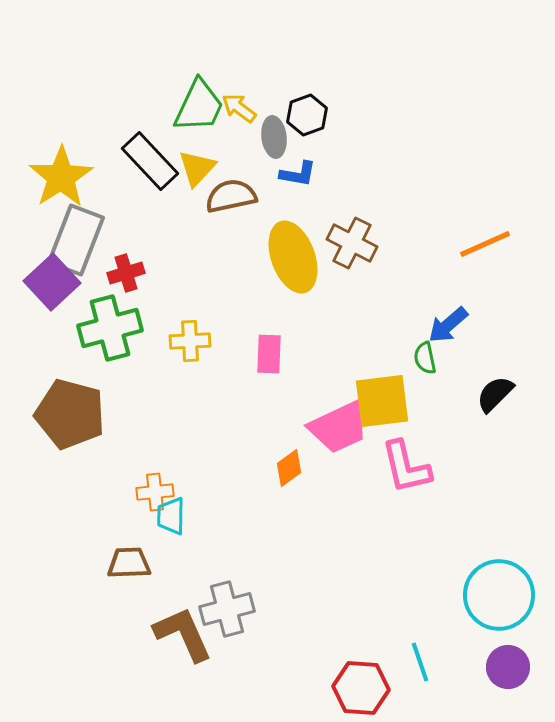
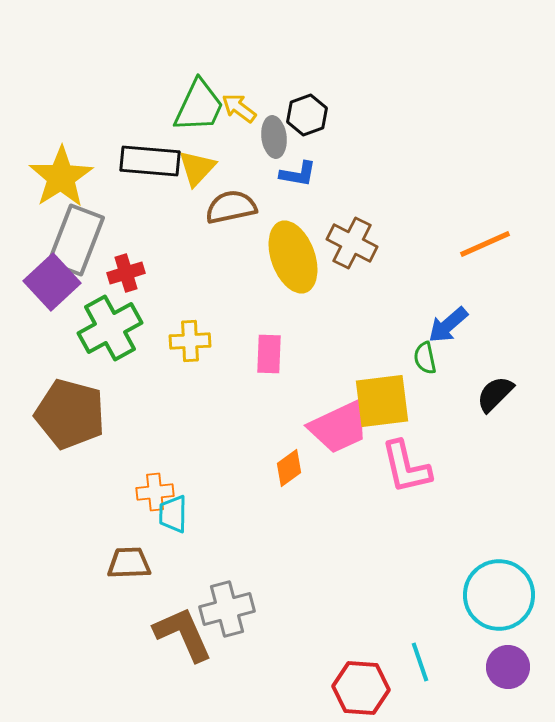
black rectangle: rotated 42 degrees counterclockwise
brown semicircle: moved 11 px down
green cross: rotated 14 degrees counterclockwise
cyan trapezoid: moved 2 px right, 2 px up
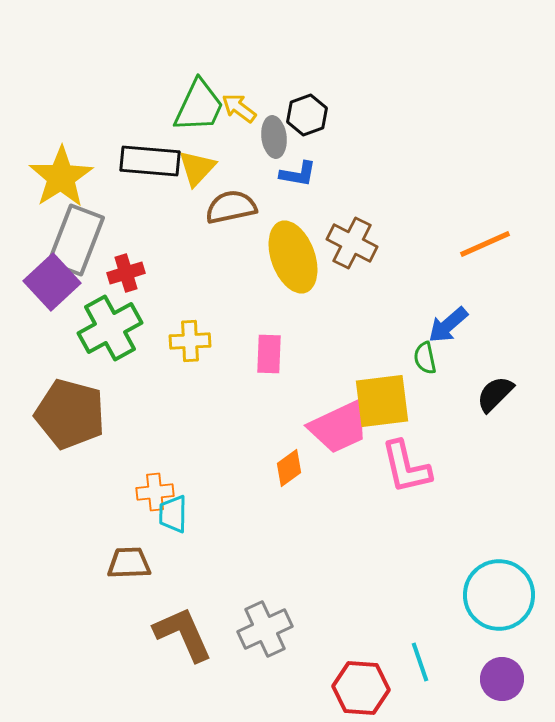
gray cross: moved 38 px right, 20 px down; rotated 10 degrees counterclockwise
purple circle: moved 6 px left, 12 px down
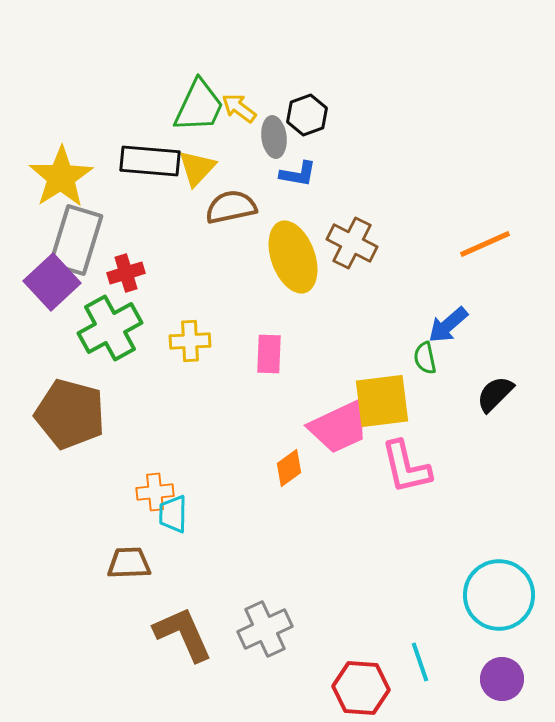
gray rectangle: rotated 4 degrees counterclockwise
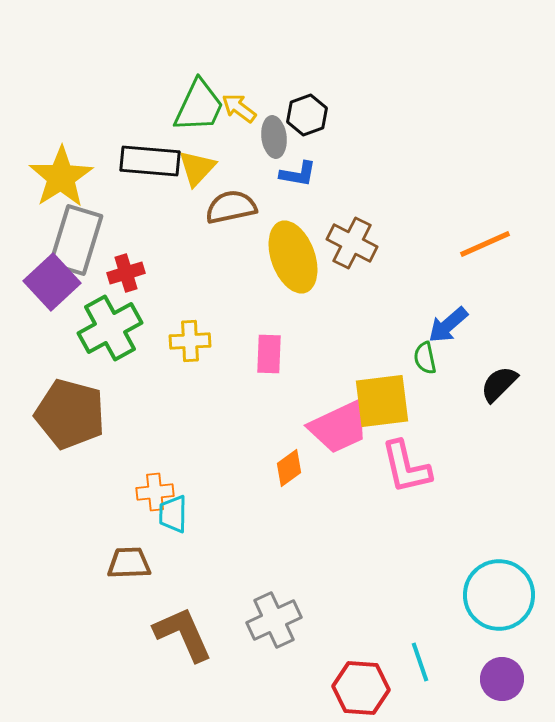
black semicircle: moved 4 px right, 10 px up
gray cross: moved 9 px right, 9 px up
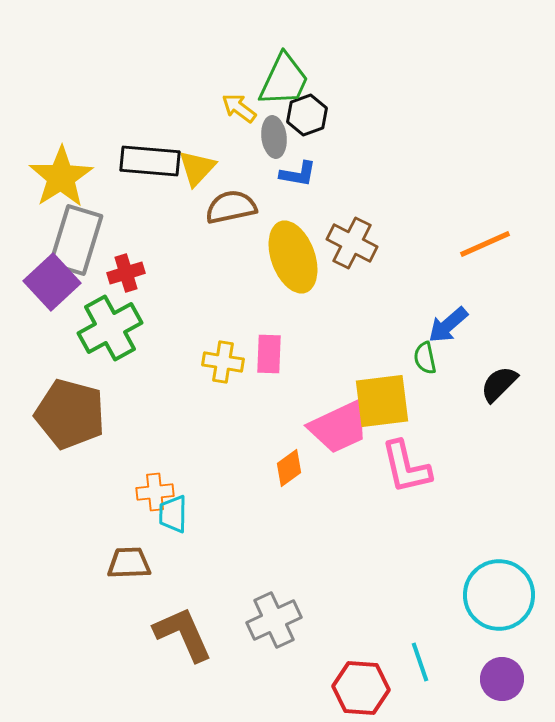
green trapezoid: moved 85 px right, 26 px up
yellow cross: moved 33 px right, 21 px down; rotated 12 degrees clockwise
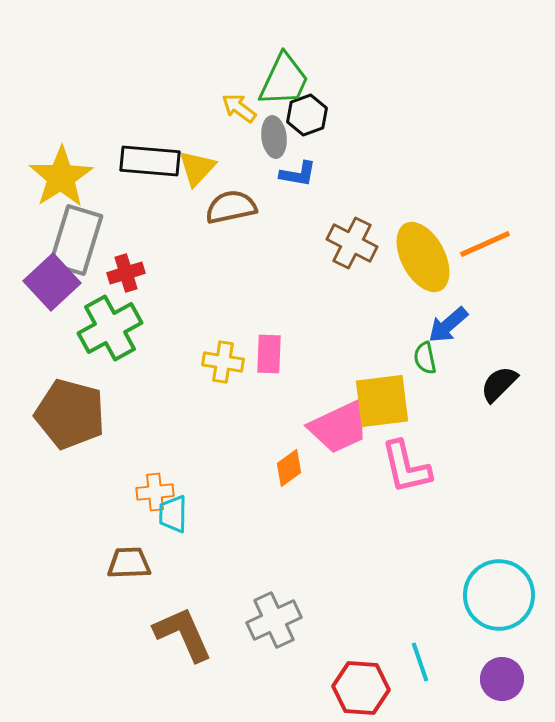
yellow ellipse: moved 130 px right; rotated 8 degrees counterclockwise
